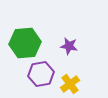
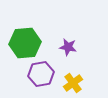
purple star: moved 1 px left, 1 px down
yellow cross: moved 3 px right, 1 px up
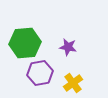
purple hexagon: moved 1 px left, 1 px up
